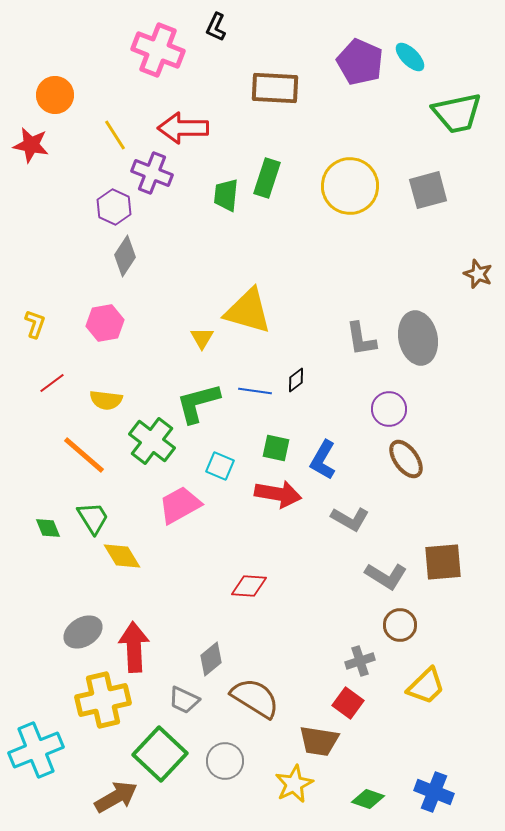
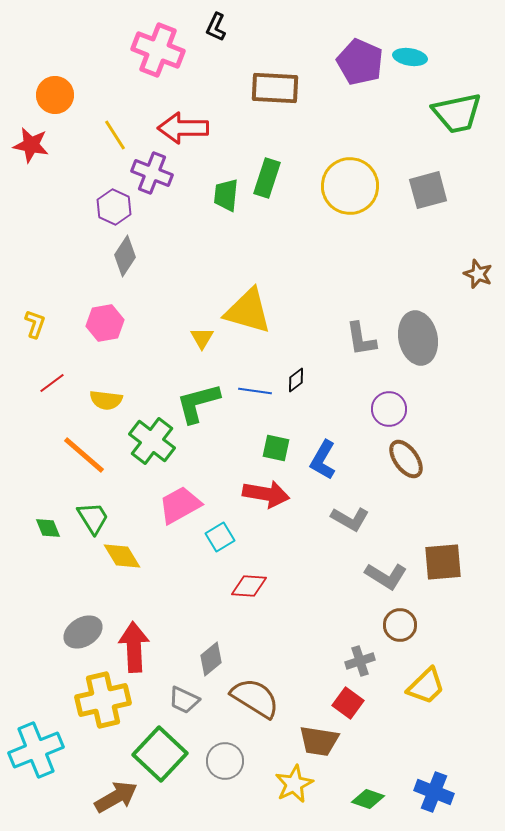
cyan ellipse at (410, 57): rotated 36 degrees counterclockwise
cyan square at (220, 466): moved 71 px down; rotated 36 degrees clockwise
red arrow at (278, 494): moved 12 px left
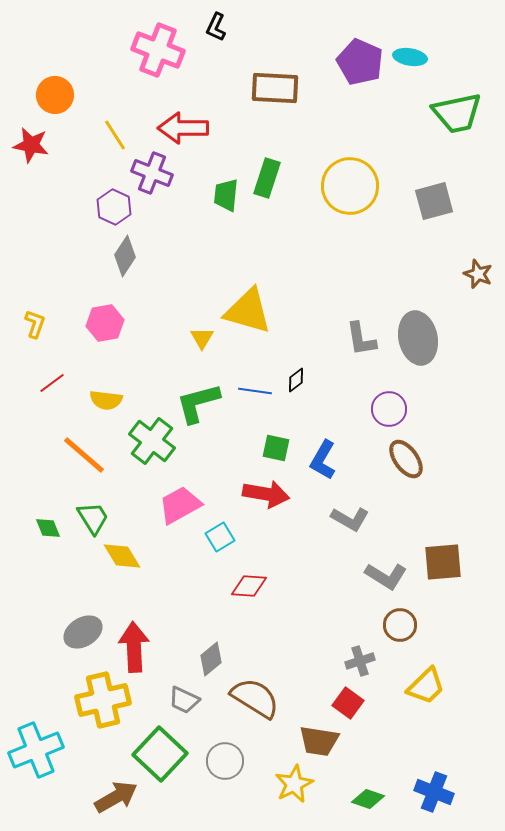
gray square at (428, 190): moved 6 px right, 11 px down
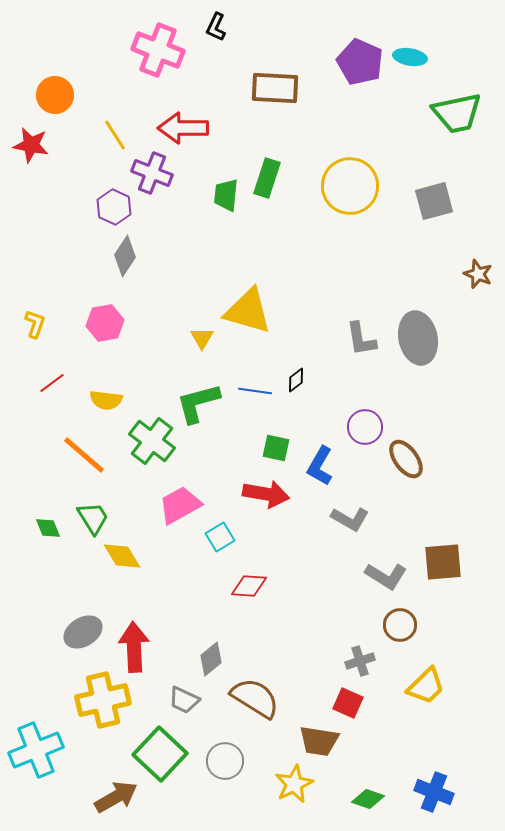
purple circle at (389, 409): moved 24 px left, 18 px down
blue L-shape at (323, 460): moved 3 px left, 6 px down
red square at (348, 703): rotated 12 degrees counterclockwise
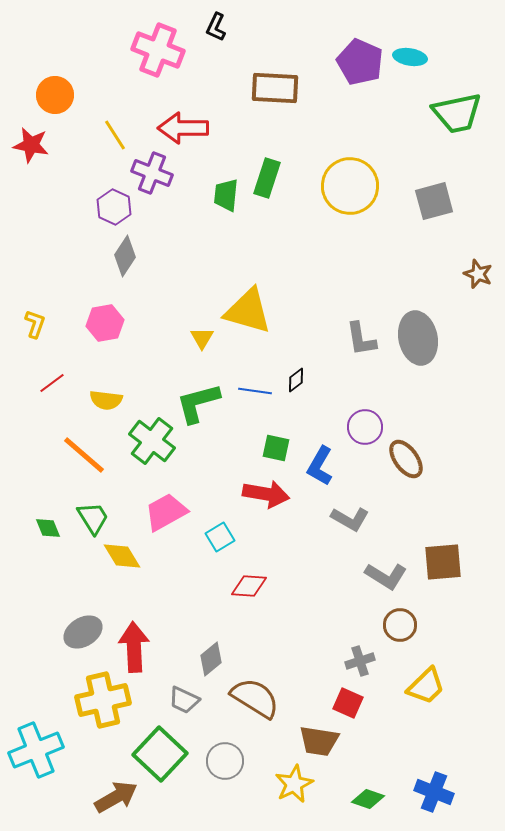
pink trapezoid at (180, 505): moved 14 px left, 7 px down
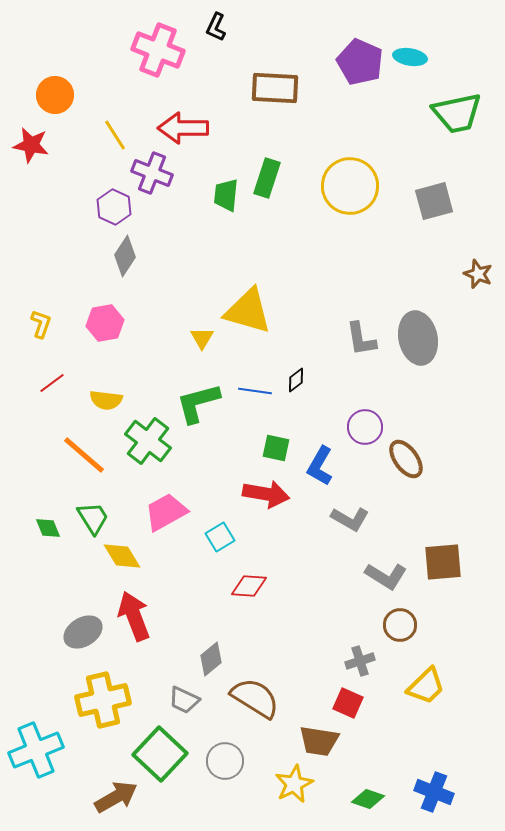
yellow L-shape at (35, 324): moved 6 px right
green cross at (152, 441): moved 4 px left
red arrow at (134, 647): moved 31 px up; rotated 18 degrees counterclockwise
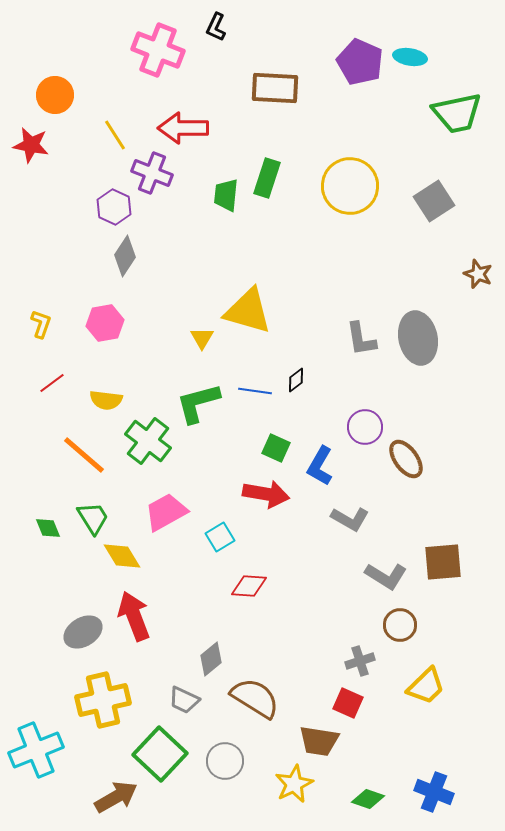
gray square at (434, 201): rotated 18 degrees counterclockwise
green square at (276, 448): rotated 12 degrees clockwise
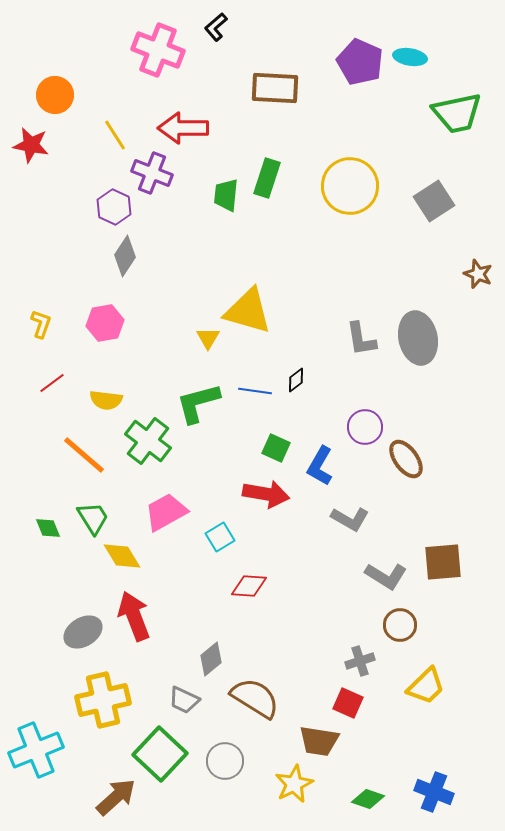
black L-shape at (216, 27): rotated 24 degrees clockwise
yellow triangle at (202, 338): moved 6 px right
brown arrow at (116, 797): rotated 12 degrees counterclockwise
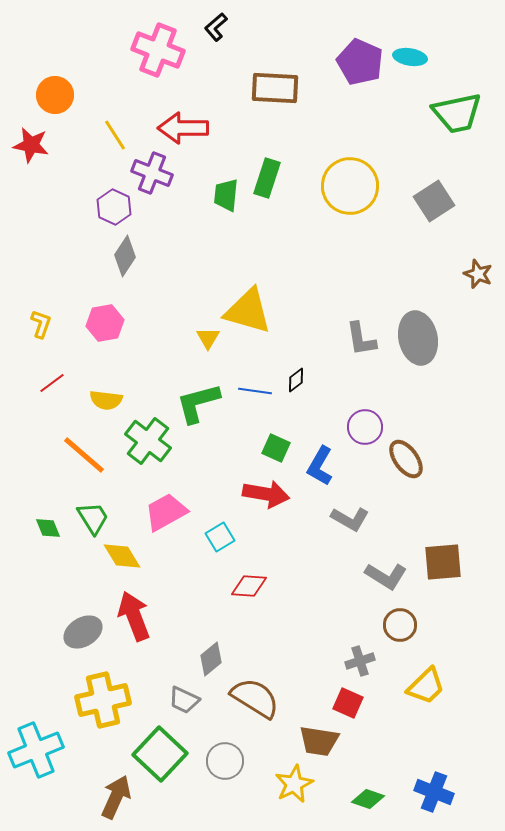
brown arrow at (116, 797): rotated 24 degrees counterclockwise
